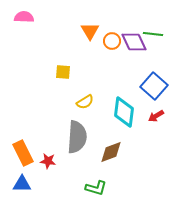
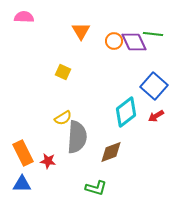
orange triangle: moved 9 px left
orange circle: moved 2 px right
yellow square: rotated 21 degrees clockwise
yellow semicircle: moved 22 px left, 16 px down
cyan diamond: moved 2 px right; rotated 44 degrees clockwise
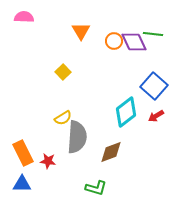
yellow square: rotated 21 degrees clockwise
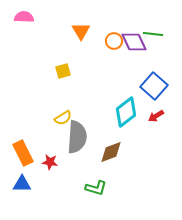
yellow square: moved 1 px up; rotated 28 degrees clockwise
red star: moved 2 px right, 1 px down
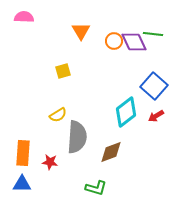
yellow semicircle: moved 5 px left, 3 px up
orange rectangle: rotated 30 degrees clockwise
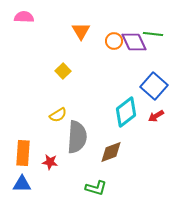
yellow square: rotated 28 degrees counterclockwise
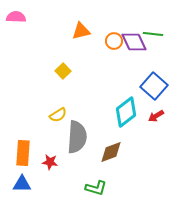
pink semicircle: moved 8 px left
orange triangle: rotated 48 degrees clockwise
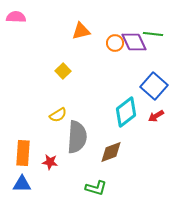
orange circle: moved 1 px right, 2 px down
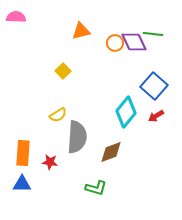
cyan diamond: rotated 12 degrees counterclockwise
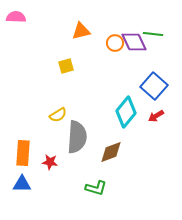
yellow square: moved 3 px right, 5 px up; rotated 28 degrees clockwise
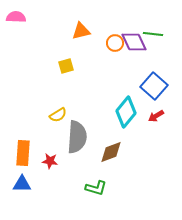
red star: moved 1 px up
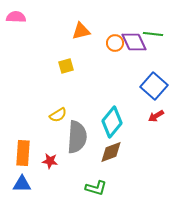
cyan diamond: moved 14 px left, 10 px down
